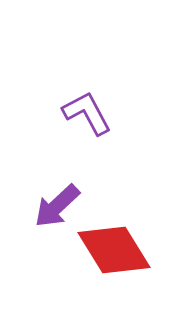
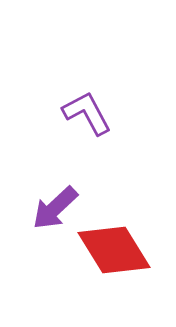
purple arrow: moved 2 px left, 2 px down
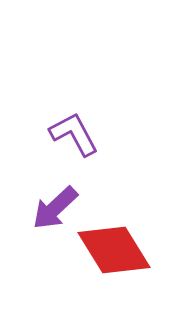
purple L-shape: moved 13 px left, 21 px down
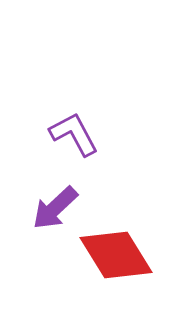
red diamond: moved 2 px right, 5 px down
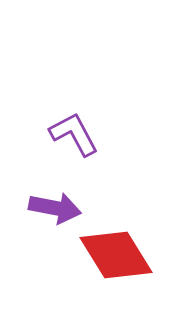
purple arrow: rotated 126 degrees counterclockwise
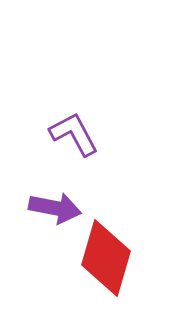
red diamond: moved 10 px left, 3 px down; rotated 48 degrees clockwise
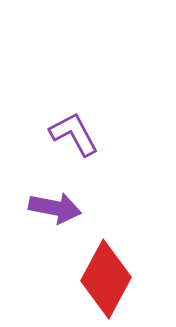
red diamond: moved 21 px down; rotated 12 degrees clockwise
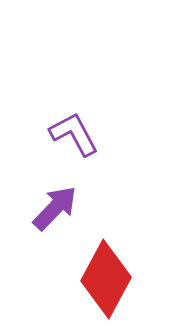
purple arrow: rotated 57 degrees counterclockwise
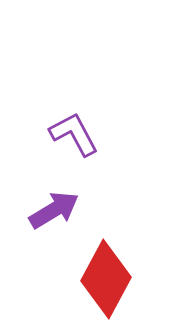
purple arrow: moved 1 px left, 2 px down; rotated 15 degrees clockwise
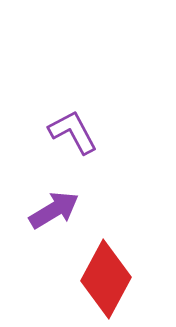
purple L-shape: moved 1 px left, 2 px up
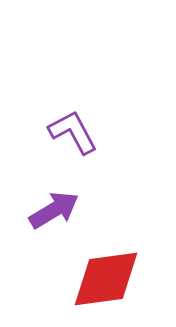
red diamond: rotated 54 degrees clockwise
